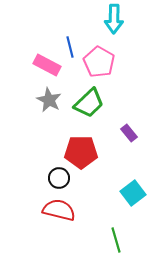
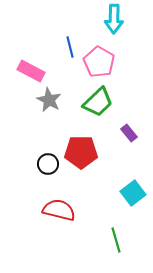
pink rectangle: moved 16 px left, 6 px down
green trapezoid: moved 9 px right, 1 px up
black circle: moved 11 px left, 14 px up
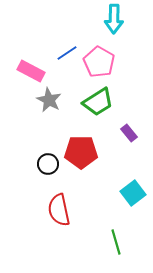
blue line: moved 3 px left, 6 px down; rotated 70 degrees clockwise
green trapezoid: rotated 12 degrees clockwise
red semicircle: rotated 116 degrees counterclockwise
green line: moved 2 px down
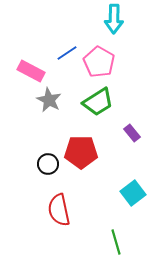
purple rectangle: moved 3 px right
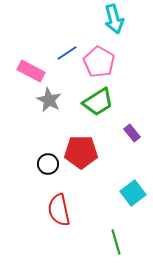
cyan arrow: rotated 16 degrees counterclockwise
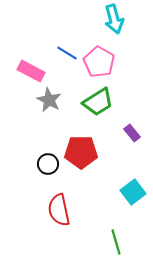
blue line: rotated 65 degrees clockwise
cyan square: moved 1 px up
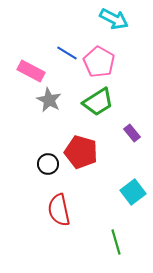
cyan arrow: rotated 48 degrees counterclockwise
red pentagon: rotated 16 degrees clockwise
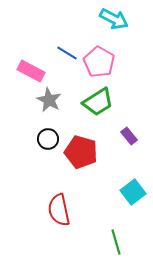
purple rectangle: moved 3 px left, 3 px down
black circle: moved 25 px up
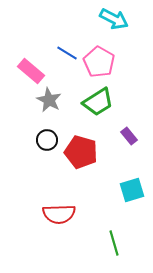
pink rectangle: rotated 12 degrees clockwise
black circle: moved 1 px left, 1 px down
cyan square: moved 1 px left, 2 px up; rotated 20 degrees clockwise
red semicircle: moved 4 px down; rotated 80 degrees counterclockwise
green line: moved 2 px left, 1 px down
